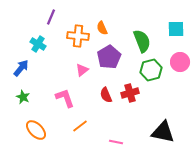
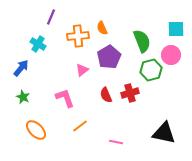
orange cross: rotated 10 degrees counterclockwise
pink circle: moved 9 px left, 7 px up
black triangle: moved 1 px right, 1 px down
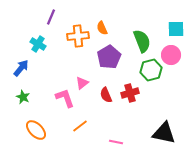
pink triangle: moved 13 px down
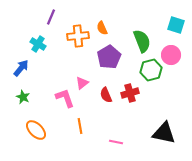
cyan square: moved 4 px up; rotated 18 degrees clockwise
orange line: rotated 63 degrees counterclockwise
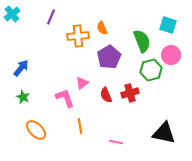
cyan square: moved 8 px left
cyan cross: moved 26 px left, 30 px up; rotated 21 degrees clockwise
